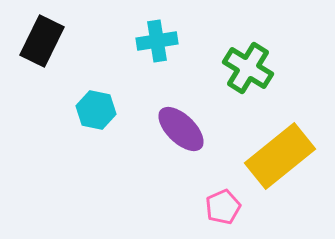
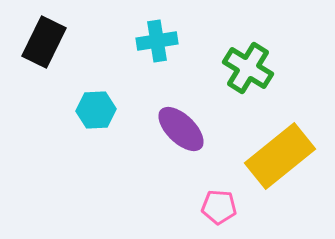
black rectangle: moved 2 px right, 1 px down
cyan hexagon: rotated 15 degrees counterclockwise
pink pentagon: moved 4 px left; rotated 28 degrees clockwise
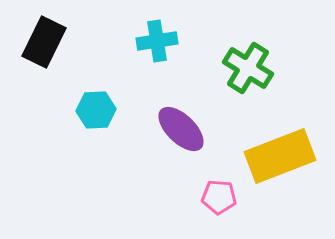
yellow rectangle: rotated 18 degrees clockwise
pink pentagon: moved 10 px up
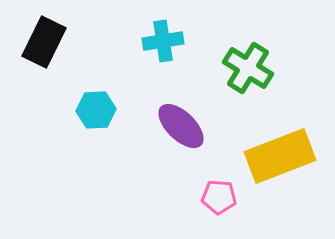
cyan cross: moved 6 px right
purple ellipse: moved 3 px up
